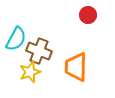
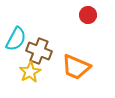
orange trapezoid: rotated 68 degrees counterclockwise
yellow star: rotated 10 degrees counterclockwise
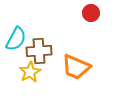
red circle: moved 3 px right, 2 px up
brown cross: rotated 25 degrees counterclockwise
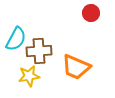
yellow star: moved 1 px left, 4 px down; rotated 20 degrees clockwise
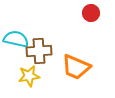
cyan semicircle: rotated 105 degrees counterclockwise
